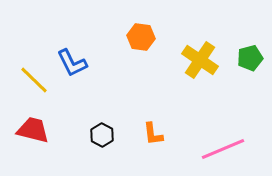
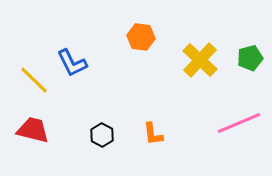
yellow cross: rotated 9 degrees clockwise
pink line: moved 16 px right, 26 px up
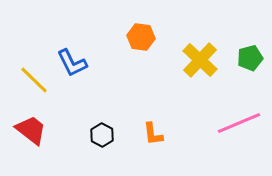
red trapezoid: moved 2 px left; rotated 24 degrees clockwise
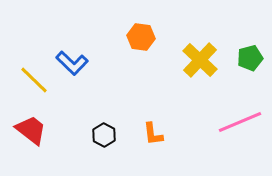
blue L-shape: rotated 20 degrees counterclockwise
pink line: moved 1 px right, 1 px up
black hexagon: moved 2 px right
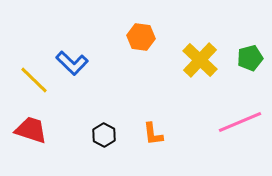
red trapezoid: rotated 20 degrees counterclockwise
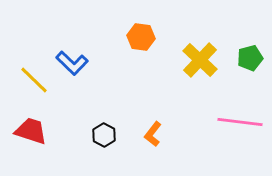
pink line: rotated 30 degrees clockwise
red trapezoid: moved 1 px down
orange L-shape: rotated 45 degrees clockwise
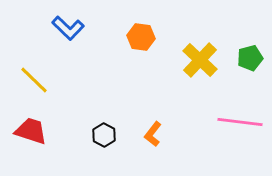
blue L-shape: moved 4 px left, 35 px up
